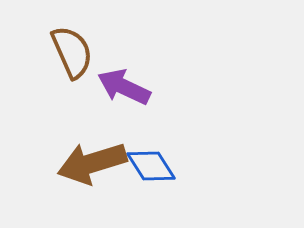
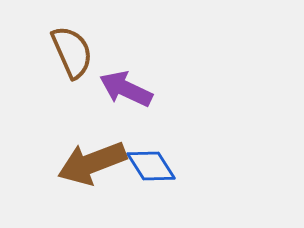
purple arrow: moved 2 px right, 2 px down
brown arrow: rotated 4 degrees counterclockwise
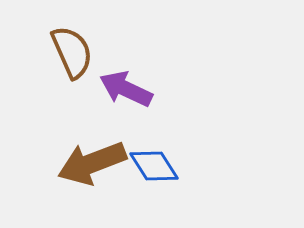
blue diamond: moved 3 px right
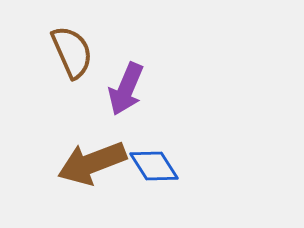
purple arrow: rotated 92 degrees counterclockwise
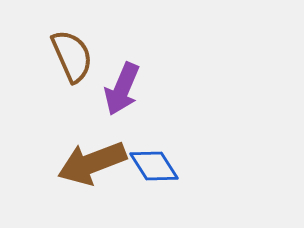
brown semicircle: moved 4 px down
purple arrow: moved 4 px left
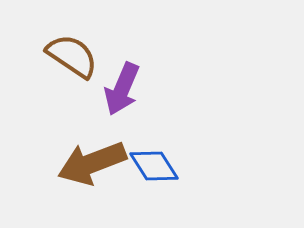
brown semicircle: rotated 32 degrees counterclockwise
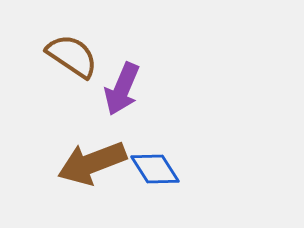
blue diamond: moved 1 px right, 3 px down
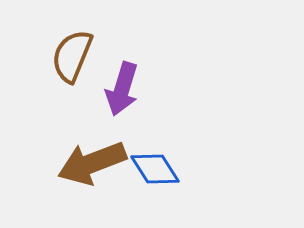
brown semicircle: rotated 102 degrees counterclockwise
purple arrow: rotated 6 degrees counterclockwise
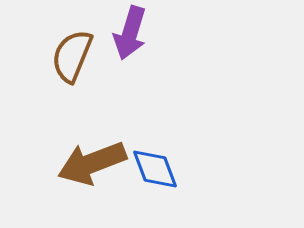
purple arrow: moved 8 px right, 56 px up
blue diamond: rotated 12 degrees clockwise
